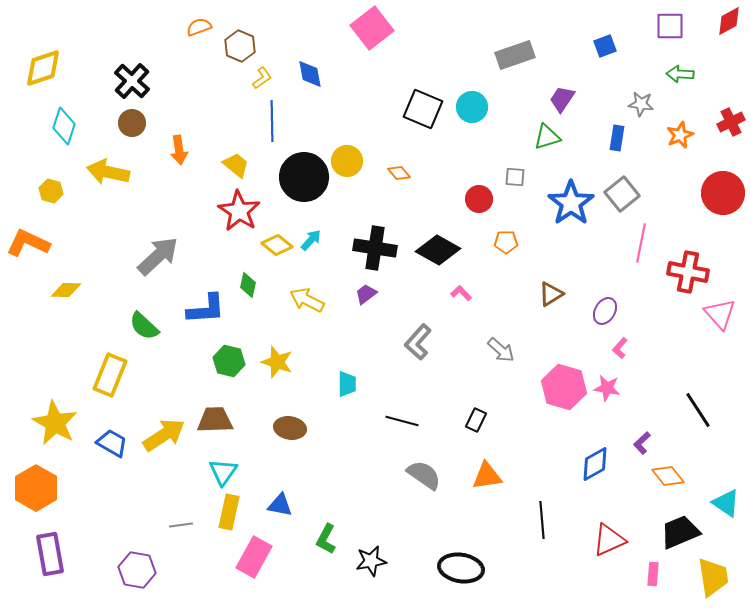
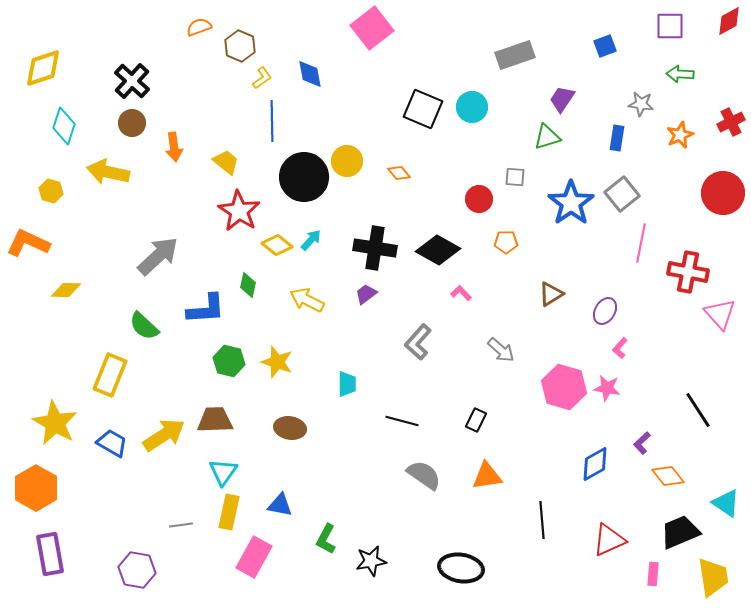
orange arrow at (179, 150): moved 5 px left, 3 px up
yellow trapezoid at (236, 165): moved 10 px left, 3 px up
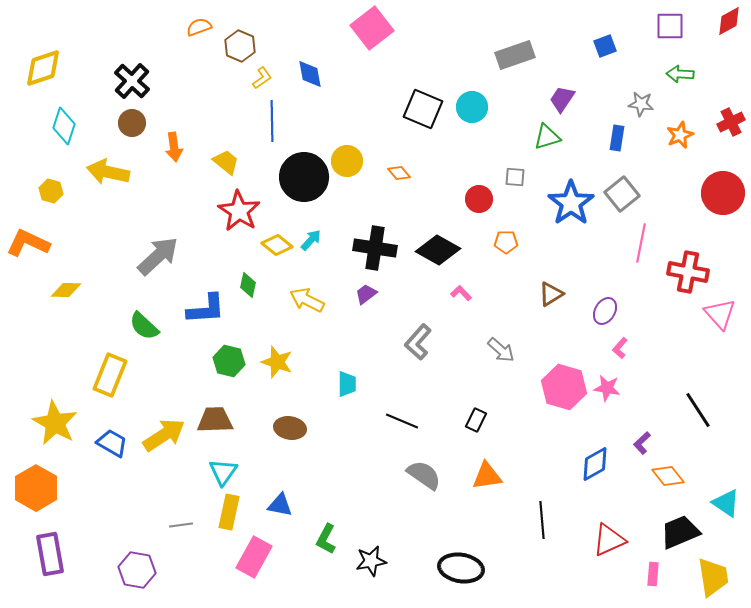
black line at (402, 421): rotated 8 degrees clockwise
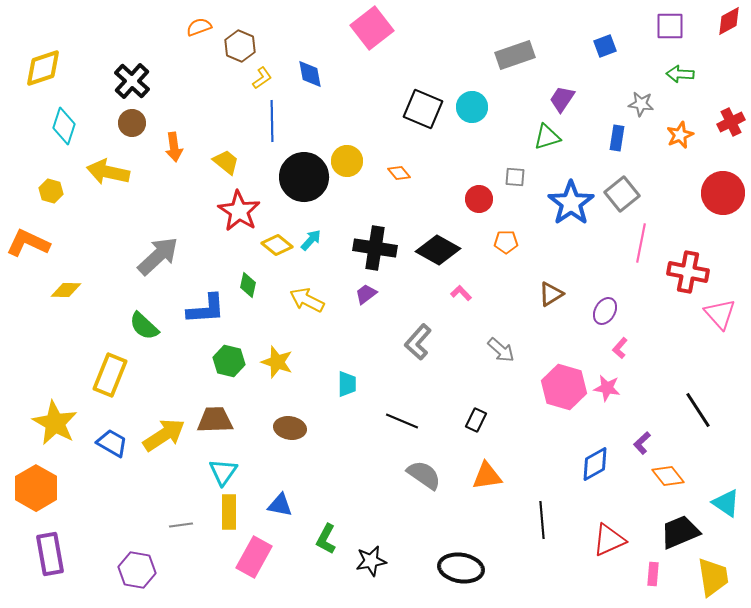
yellow rectangle at (229, 512): rotated 12 degrees counterclockwise
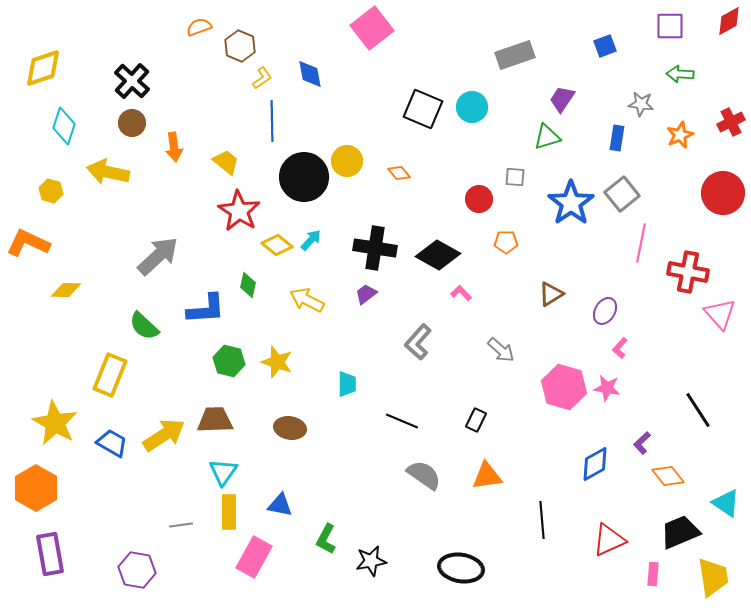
black diamond at (438, 250): moved 5 px down
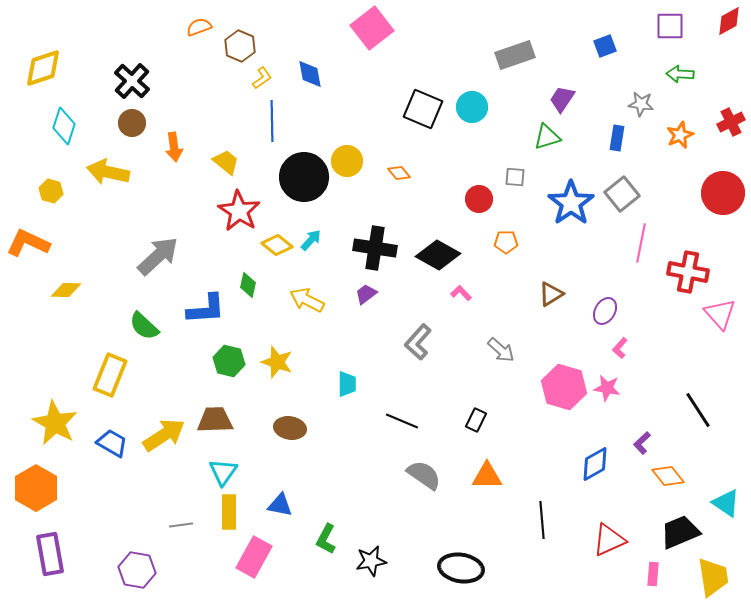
orange triangle at (487, 476): rotated 8 degrees clockwise
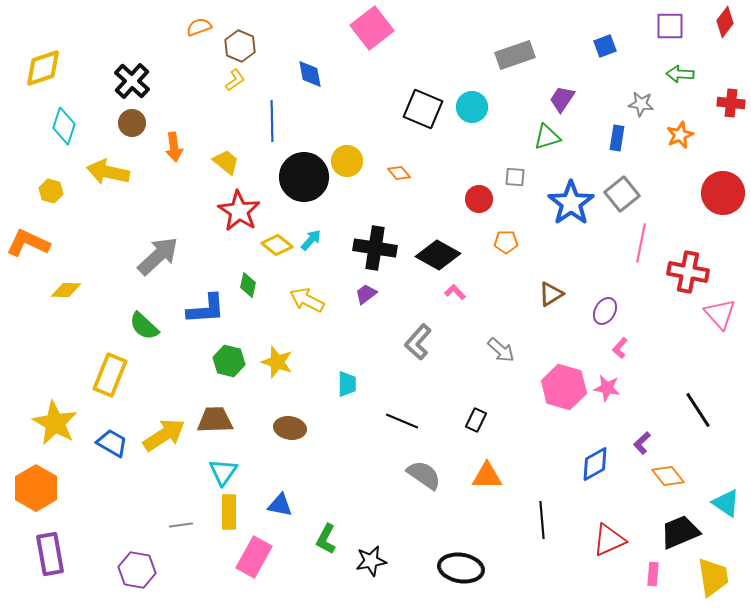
red diamond at (729, 21): moved 4 px left, 1 px down; rotated 24 degrees counterclockwise
yellow L-shape at (262, 78): moved 27 px left, 2 px down
red cross at (731, 122): moved 19 px up; rotated 32 degrees clockwise
pink L-shape at (461, 293): moved 6 px left, 1 px up
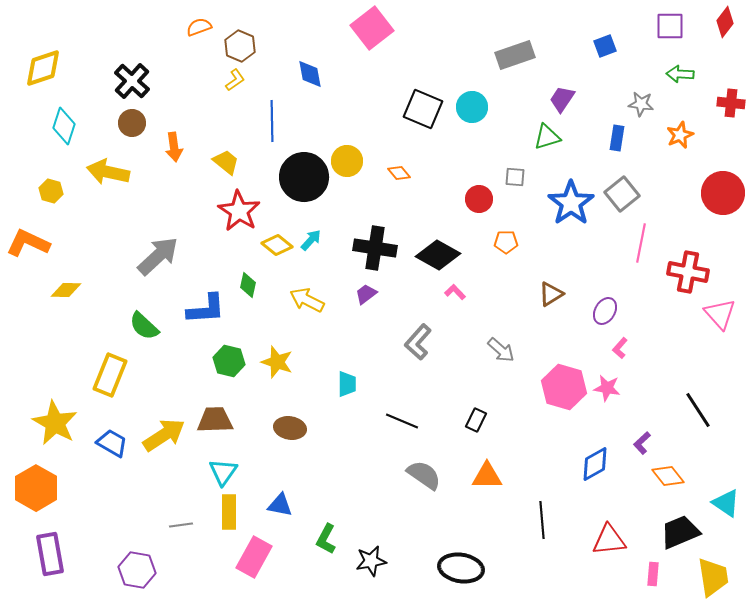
red triangle at (609, 540): rotated 18 degrees clockwise
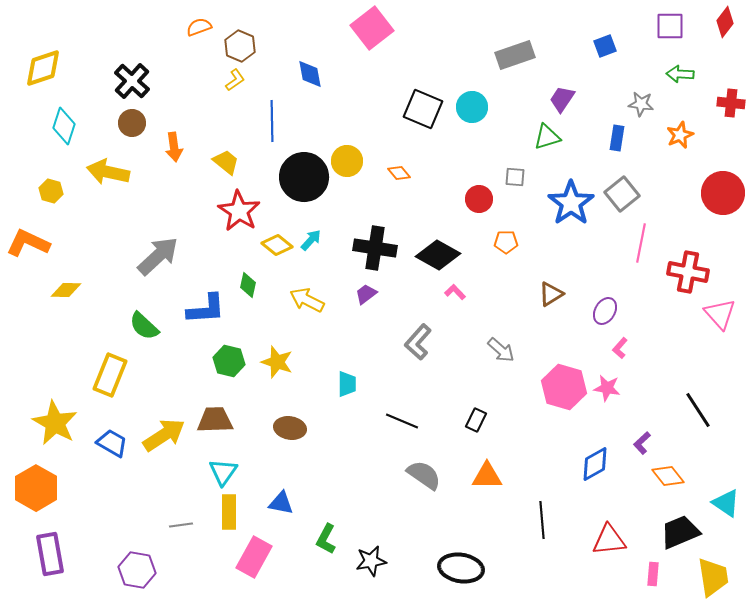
blue triangle at (280, 505): moved 1 px right, 2 px up
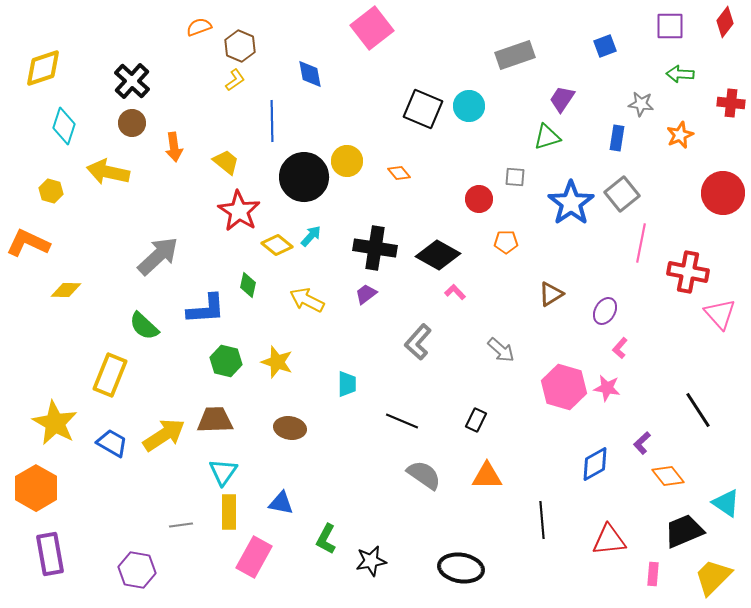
cyan circle at (472, 107): moved 3 px left, 1 px up
cyan arrow at (311, 240): moved 4 px up
green hexagon at (229, 361): moved 3 px left
black trapezoid at (680, 532): moved 4 px right, 1 px up
yellow trapezoid at (713, 577): rotated 126 degrees counterclockwise
